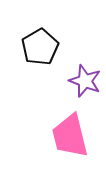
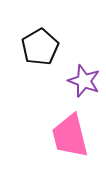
purple star: moved 1 px left
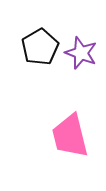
purple star: moved 3 px left, 28 px up
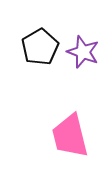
purple star: moved 2 px right, 1 px up
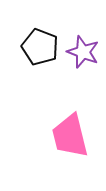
black pentagon: rotated 21 degrees counterclockwise
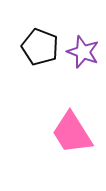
pink trapezoid: moved 2 px right, 3 px up; rotated 18 degrees counterclockwise
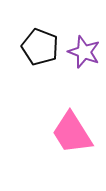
purple star: moved 1 px right
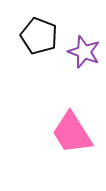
black pentagon: moved 1 px left, 11 px up
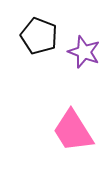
pink trapezoid: moved 1 px right, 2 px up
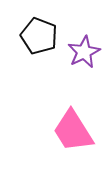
purple star: rotated 24 degrees clockwise
